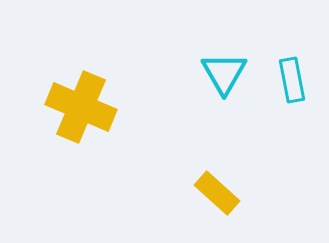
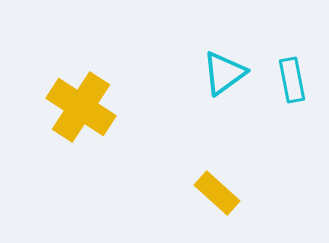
cyan triangle: rotated 24 degrees clockwise
yellow cross: rotated 10 degrees clockwise
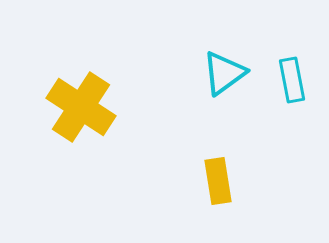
yellow rectangle: moved 1 px right, 12 px up; rotated 39 degrees clockwise
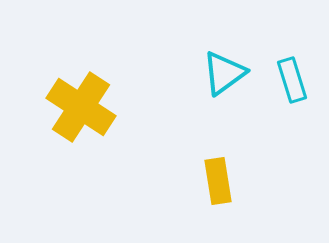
cyan rectangle: rotated 6 degrees counterclockwise
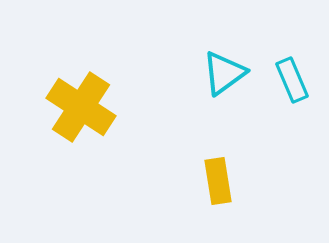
cyan rectangle: rotated 6 degrees counterclockwise
